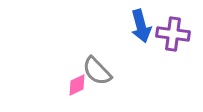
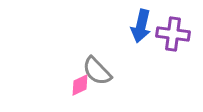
blue arrow: rotated 28 degrees clockwise
pink diamond: moved 3 px right
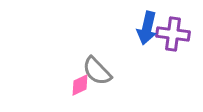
blue arrow: moved 6 px right, 2 px down
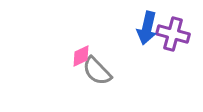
purple cross: rotated 8 degrees clockwise
pink diamond: moved 1 px right, 29 px up
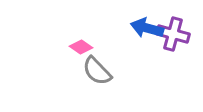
blue arrow: rotated 92 degrees clockwise
pink diamond: moved 9 px up; rotated 60 degrees clockwise
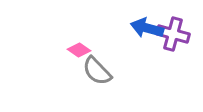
pink diamond: moved 2 px left, 3 px down
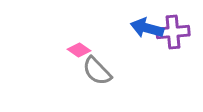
purple cross: moved 2 px up; rotated 20 degrees counterclockwise
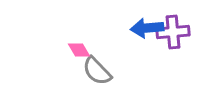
blue arrow: rotated 20 degrees counterclockwise
pink diamond: rotated 25 degrees clockwise
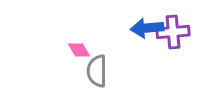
gray semicircle: rotated 44 degrees clockwise
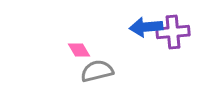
blue arrow: moved 1 px left, 1 px up
gray semicircle: rotated 76 degrees clockwise
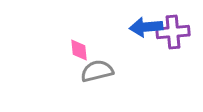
pink diamond: rotated 25 degrees clockwise
